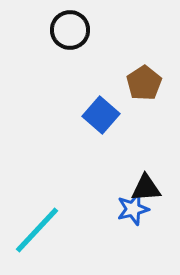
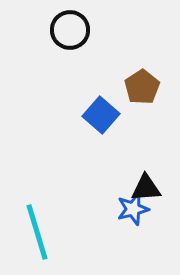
brown pentagon: moved 2 px left, 4 px down
cyan line: moved 2 px down; rotated 60 degrees counterclockwise
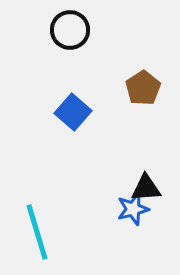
brown pentagon: moved 1 px right, 1 px down
blue square: moved 28 px left, 3 px up
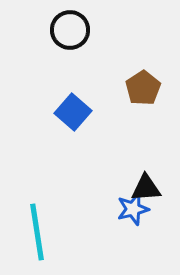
cyan line: rotated 8 degrees clockwise
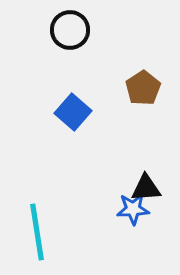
blue star: rotated 12 degrees clockwise
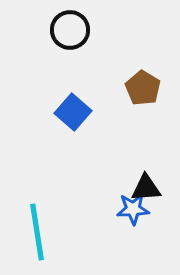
brown pentagon: rotated 8 degrees counterclockwise
